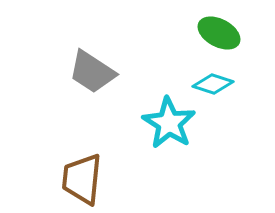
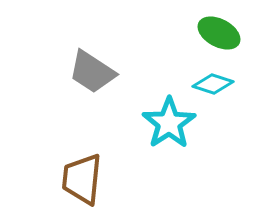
cyan star: rotated 6 degrees clockwise
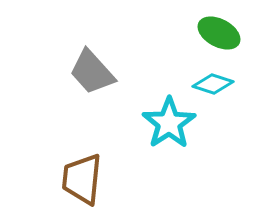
gray trapezoid: rotated 15 degrees clockwise
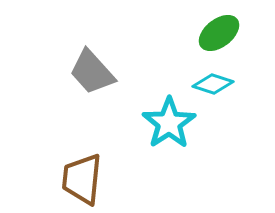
green ellipse: rotated 66 degrees counterclockwise
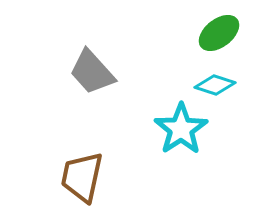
cyan diamond: moved 2 px right, 1 px down
cyan star: moved 12 px right, 6 px down
brown trapezoid: moved 2 px up; rotated 6 degrees clockwise
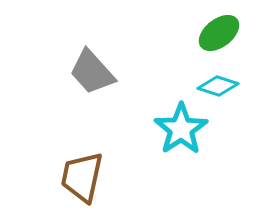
cyan diamond: moved 3 px right, 1 px down
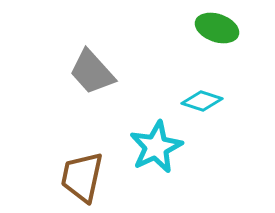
green ellipse: moved 2 px left, 5 px up; rotated 57 degrees clockwise
cyan diamond: moved 16 px left, 15 px down
cyan star: moved 25 px left, 18 px down; rotated 8 degrees clockwise
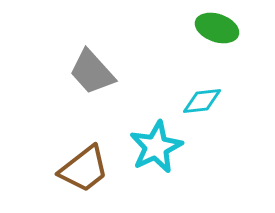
cyan diamond: rotated 24 degrees counterclockwise
brown trapezoid: moved 2 px right, 8 px up; rotated 140 degrees counterclockwise
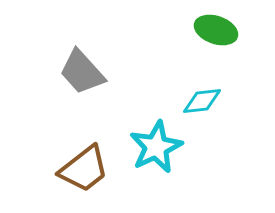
green ellipse: moved 1 px left, 2 px down
gray trapezoid: moved 10 px left
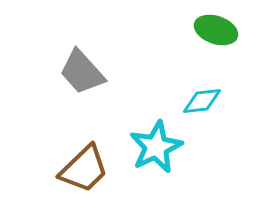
brown trapezoid: rotated 6 degrees counterclockwise
